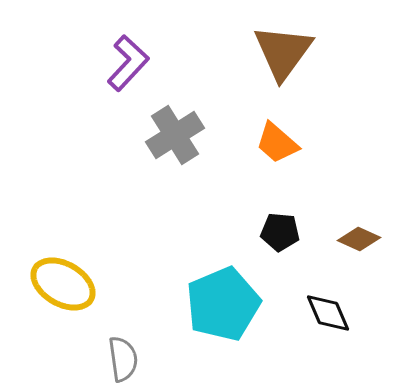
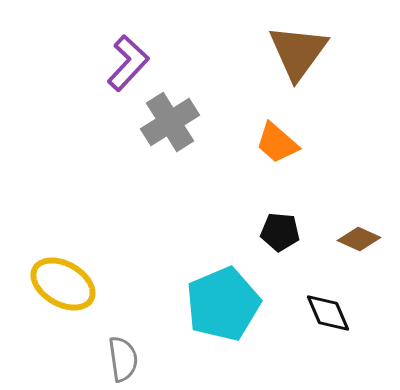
brown triangle: moved 15 px right
gray cross: moved 5 px left, 13 px up
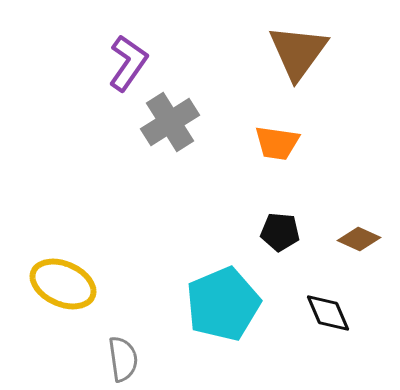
purple L-shape: rotated 8 degrees counterclockwise
orange trapezoid: rotated 33 degrees counterclockwise
yellow ellipse: rotated 6 degrees counterclockwise
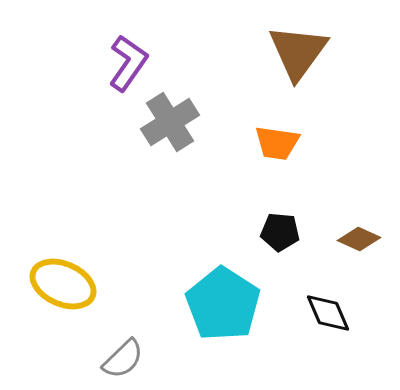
cyan pentagon: rotated 16 degrees counterclockwise
gray semicircle: rotated 54 degrees clockwise
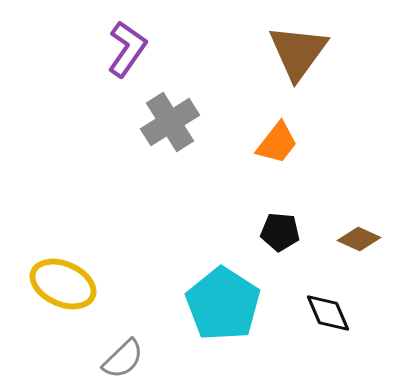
purple L-shape: moved 1 px left, 14 px up
orange trapezoid: rotated 60 degrees counterclockwise
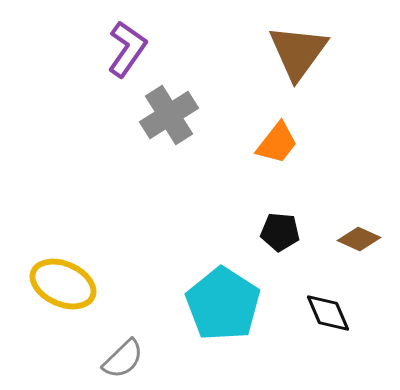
gray cross: moved 1 px left, 7 px up
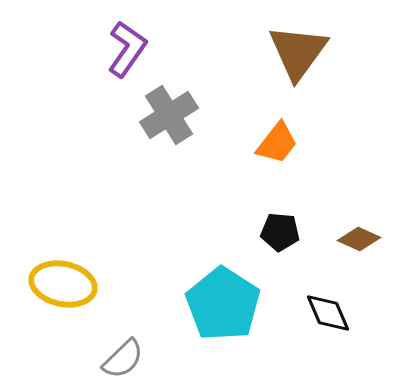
yellow ellipse: rotated 12 degrees counterclockwise
